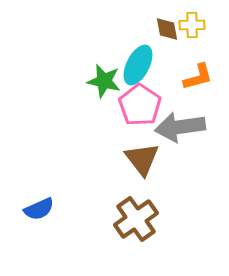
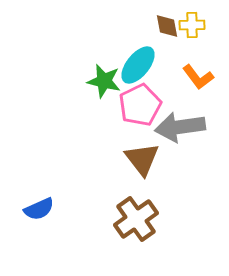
brown diamond: moved 3 px up
cyan ellipse: rotated 12 degrees clockwise
orange L-shape: rotated 68 degrees clockwise
pink pentagon: rotated 12 degrees clockwise
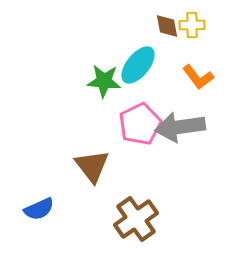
green star: rotated 8 degrees counterclockwise
pink pentagon: moved 19 px down
brown triangle: moved 50 px left, 7 px down
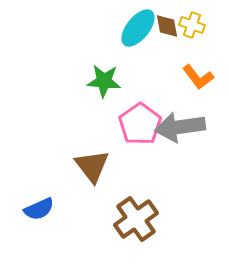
yellow cross: rotated 20 degrees clockwise
cyan ellipse: moved 37 px up
pink pentagon: rotated 9 degrees counterclockwise
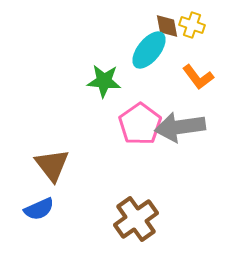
cyan ellipse: moved 11 px right, 22 px down
brown triangle: moved 40 px left, 1 px up
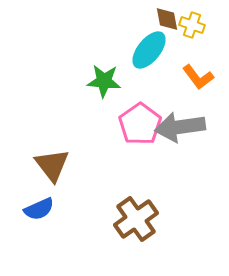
brown diamond: moved 7 px up
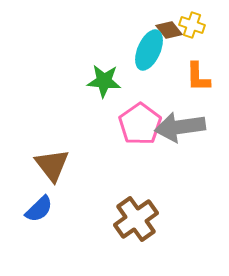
brown diamond: moved 2 px right, 11 px down; rotated 28 degrees counterclockwise
cyan ellipse: rotated 15 degrees counterclockwise
orange L-shape: rotated 36 degrees clockwise
blue semicircle: rotated 20 degrees counterclockwise
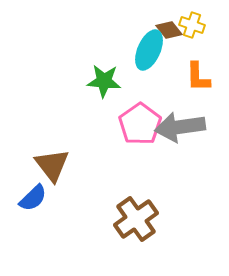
blue semicircle: moved 6 px left, 11 px up
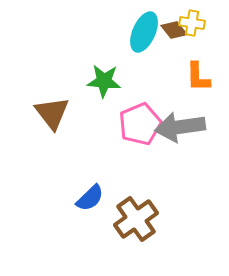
yellow cross: moved 2 px up; rotated 10 degrees counterclockwise
brown diamond: moved 5 px right
cyan ellipse: moved 5 px left, 18 px up
pink pentagon: rotated 12 degrees clockwise
brown triangle: moved 52 px up
blue semicircle: moved 57 px right
